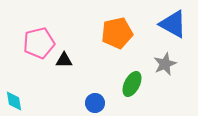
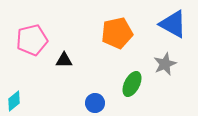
pink pentagon: moved 7 px left, 3 px up
cyan diamond: rotated 60 degrees clockwise
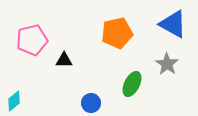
gray star: moved 2 px right; rotated 15 degrees counterclockwise
blue circle: moved 4 px left
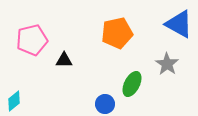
blue triangle: moved 6 px right
blue circle: moved 14 px right, 1 px down
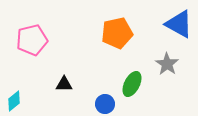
black triangle: moved 24 px down
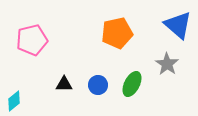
blue triangle: moved 1 px left, 1 px down; rotated 12 degrees clockwise
blue circle: moved 7 px left, 19 px up
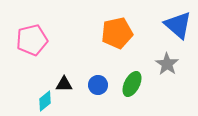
cyan diamond: moved 31 px right
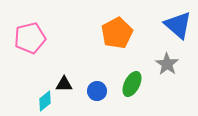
orange pentagon: rotated 16 degrees counterclockwise
pink pentagon: moved 2 px left, 2 px up
blue circle: moved 1 px left, 6 px down
